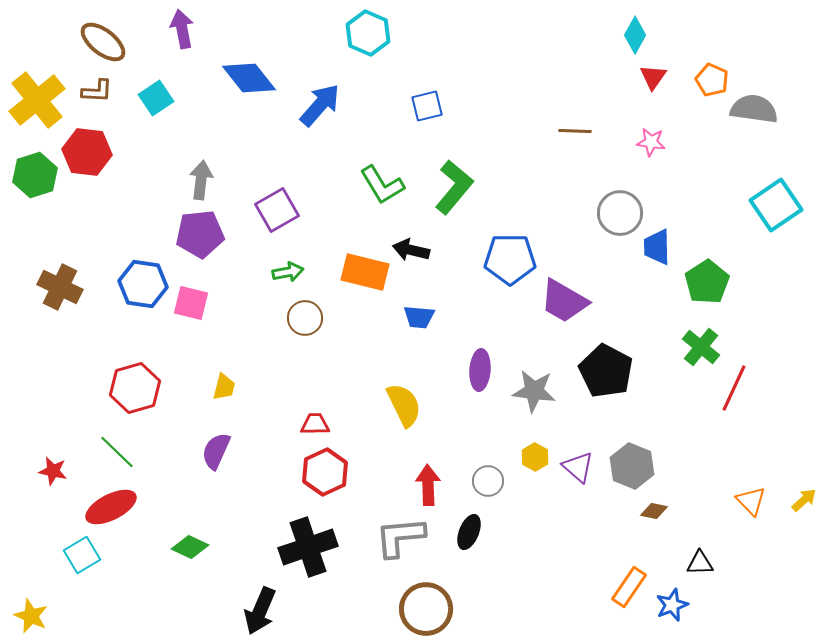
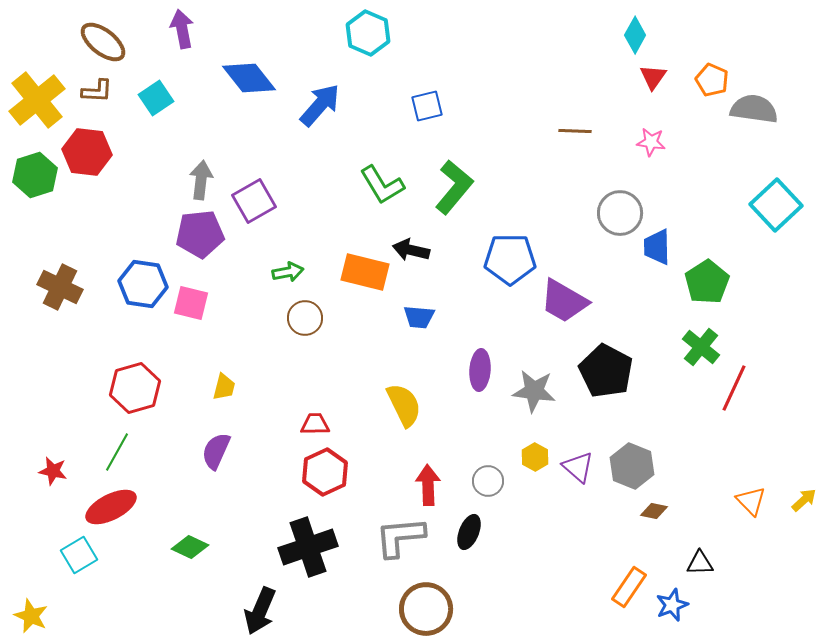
cyan square at (776, 205): rotated 9 degrees counterclockwise
purple square at (277, 210): moved 23 px left, 9 px up
green line at (117, 452): rotated 75 degrees clockwise
cyan square at (82, 555): moved 3 px left
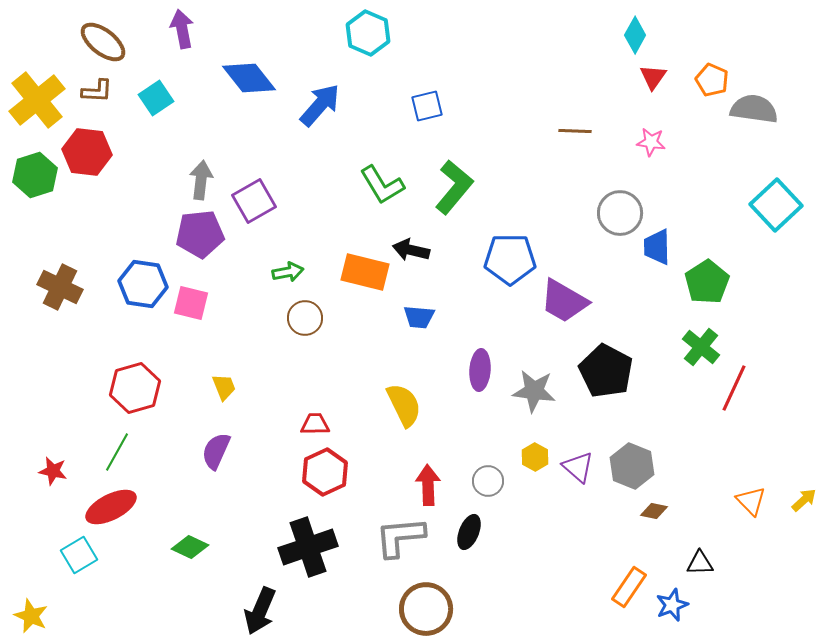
yellow trapezoid at (224, 387): rotated 36 degrees counterclockwise
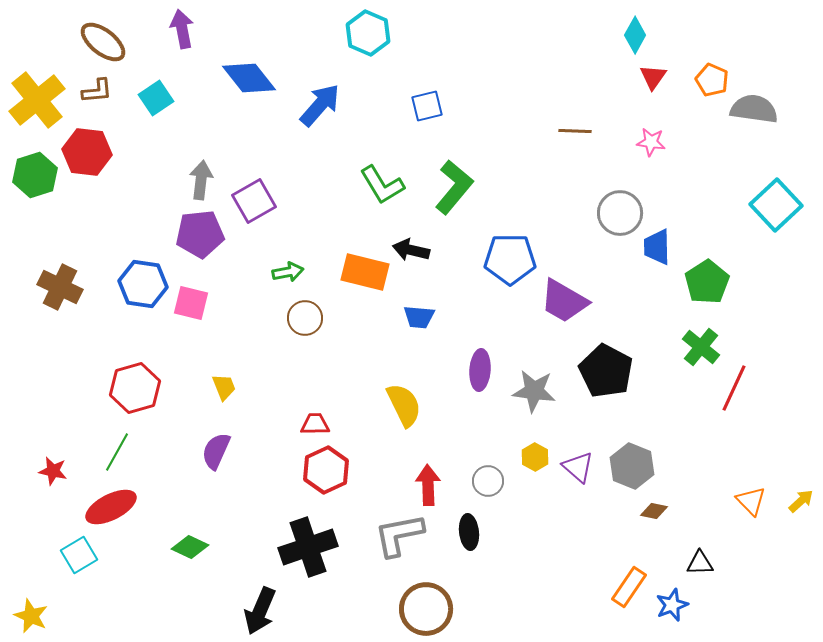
brown L-shape at (97, 91): rotated 8 degrees counterclockwise
red hexagon at (325, 472): moved 1 px right, 2 px up
yellow arrow at (804, 500): moved 3 px left, 1 px down
black ellipse at (469, 532): rotated 28 degrees counterclockwise
gray L-shape at (400, 537): moved 1 px left, 2 px up; rotated 6 degrees counterclockwise
